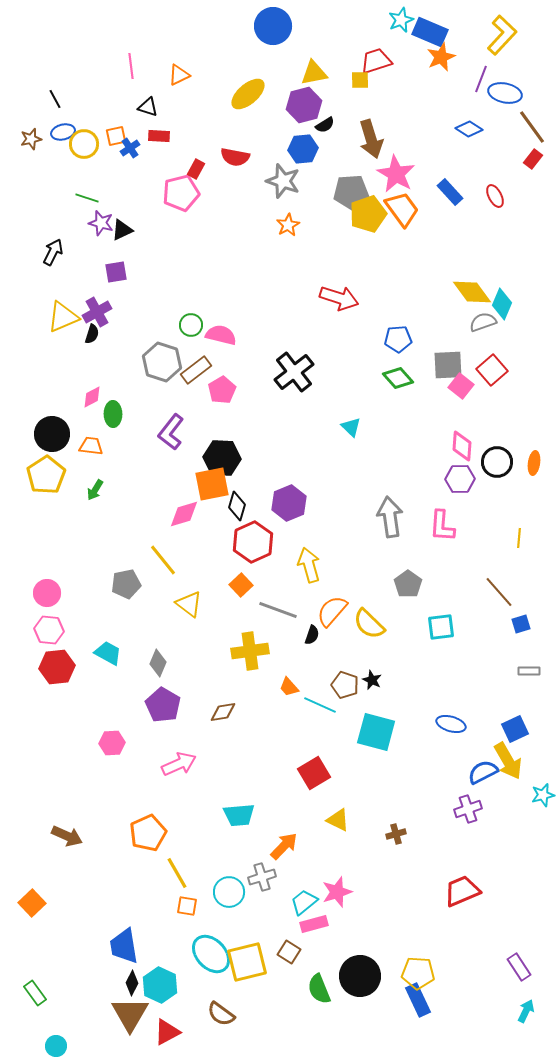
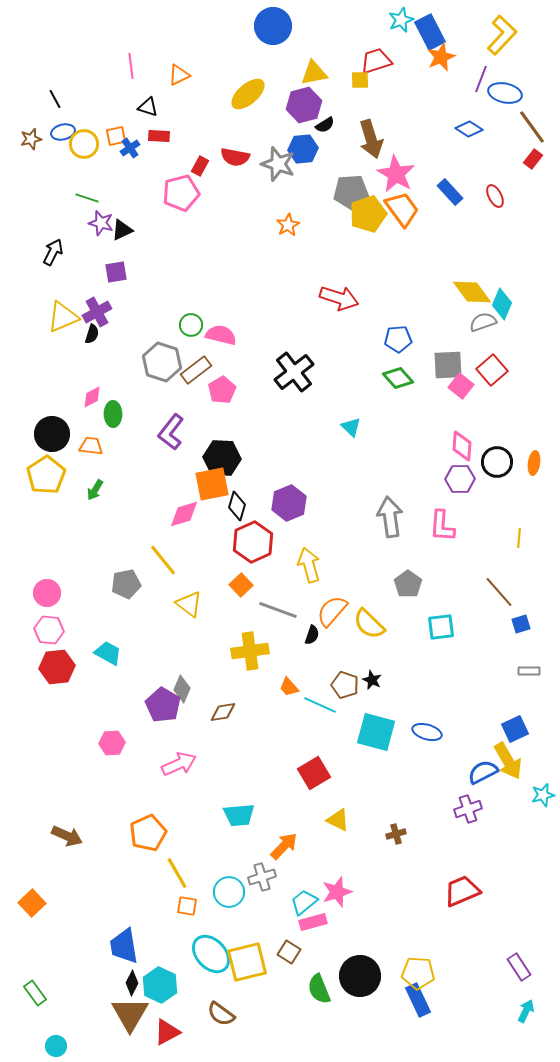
blue rectangle at (430, 32): rotated 40 degrees clockwise
red rectangle at (196, 169): moved 4 px right, 3 px up
gray star at (283, 181): moved 5 px left, 17 px up
gray diamond at (158, 663): moved 24 px right, 26 px down
blue ellipse at (451, 724): moved 24 px left, 8 px down
pink rectangle at (314, 924): moved 1 px left, 2 px up
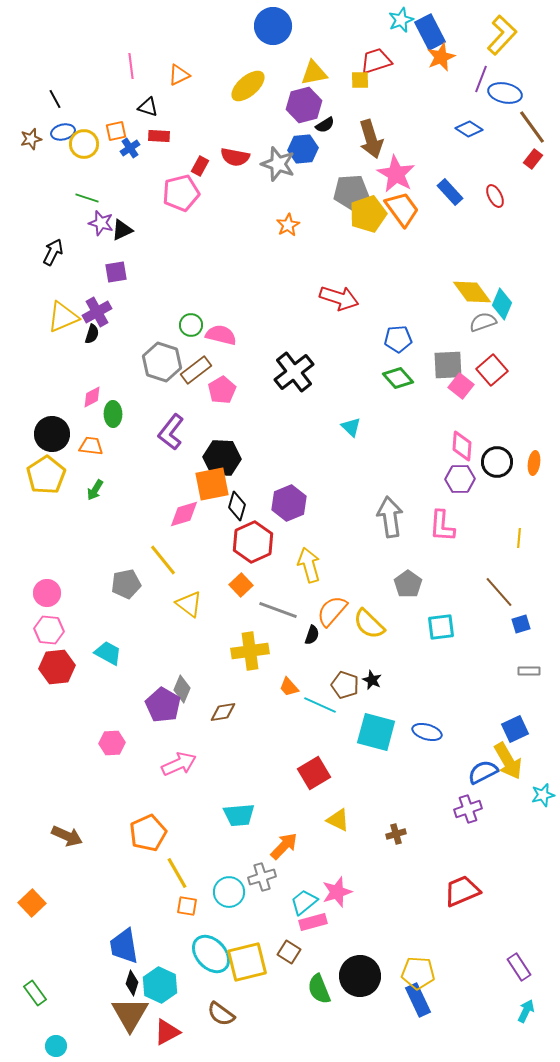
yellow ellipse at (248, 94): moved 8 px up
orange square at (116, 136): moved 5 px up
black diamond at (132, 983): rotated 10 degrees counterclockwise
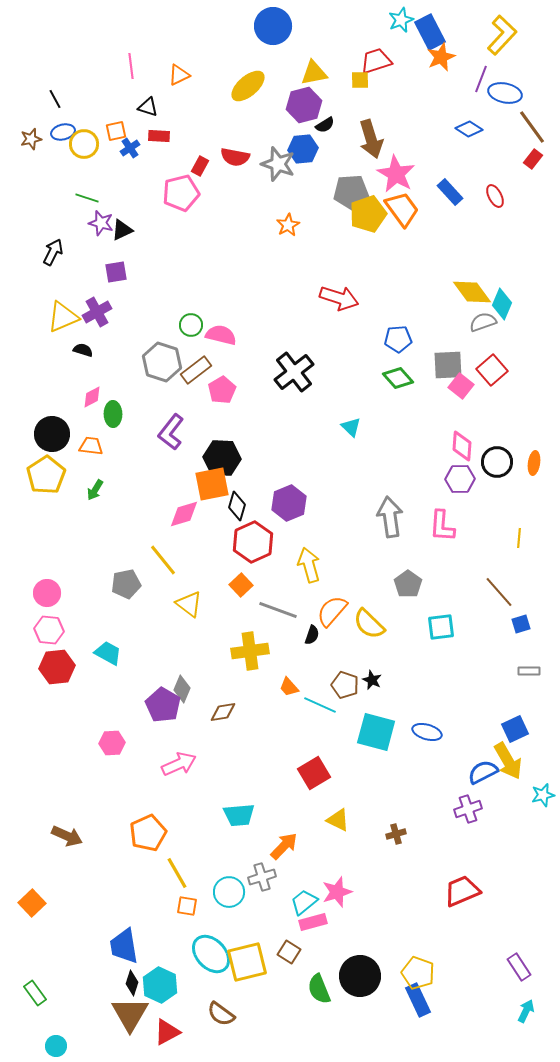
black semicircle at (92, 334): moved 9 px left, 16 px down; rotated 90 degrees counterclockwise
yellow pentagon at (418, 973): rotated 16 degrees clockwise
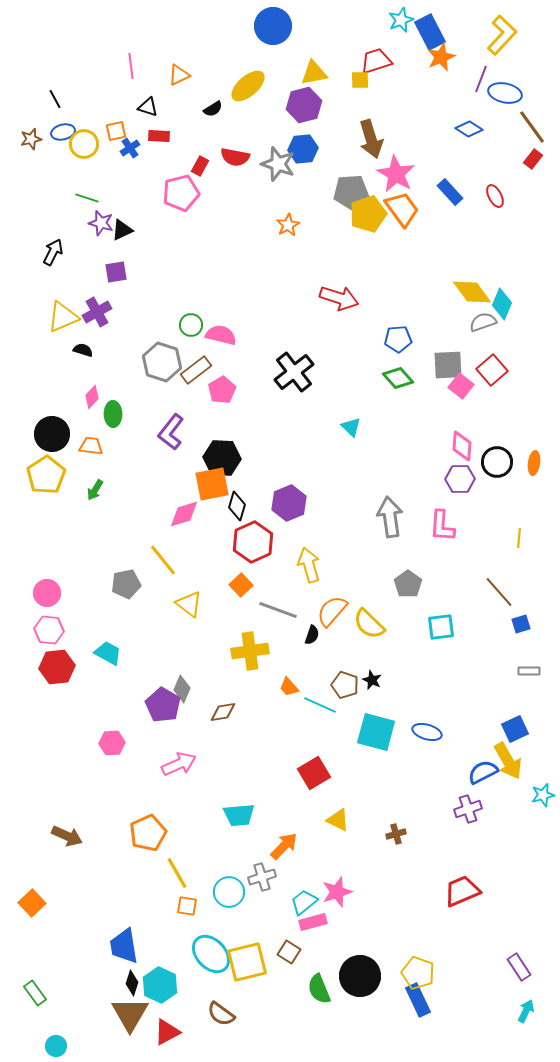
black semicircle at (325, 125): moved 112 px left, 16 px up
pink diamond at (92, 397): rotated 20 degrees counterclockwise
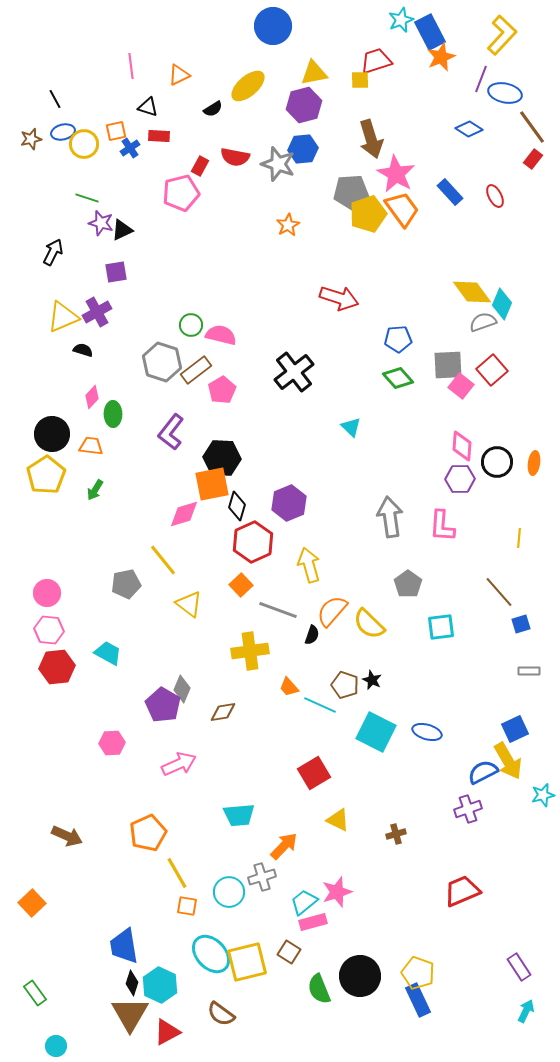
cyan square at (376, 732): rotated 12 degrees clockwise
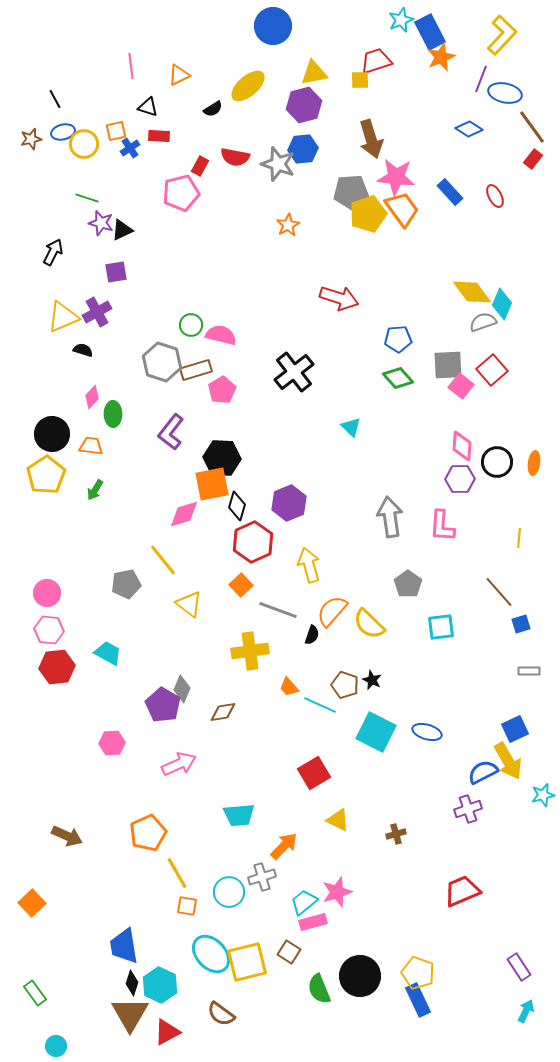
pink star at (396, 174): moved 3 px down; rotated 24 degrees counterclockwise
brown rectangle at (196, 370): rotated 20 degrees clockwise
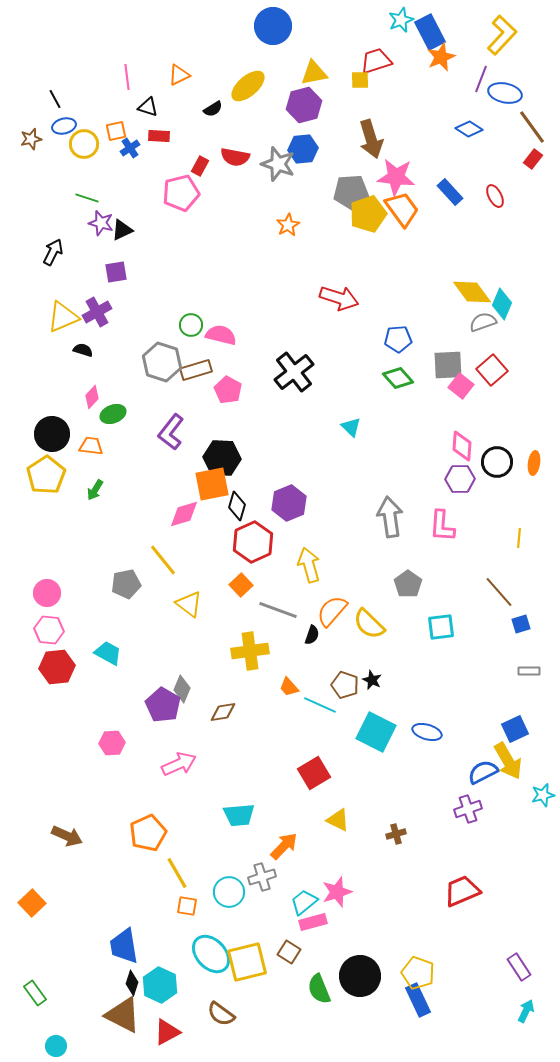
pink line at (131, 66): moved 4 px left, 11 px down
blue ellipse at (63, 132): moved 1 px right, 6 px up
pink pentagon at (222, 390): moved 6 px right; rotated 12 degrees counterclockwise
green ellipse at (113, 414): rotated 70 degrees clockwise
brown triangle at (130, 1014): moved 7 px left, 1 px down; rotated 33 degrees counterclockwise
